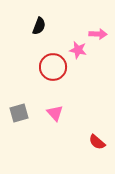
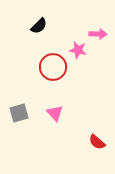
black semicircle: rotated 24 degrees clockwise
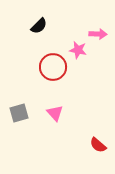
red semicircle: moved 1 px right, 3 px down
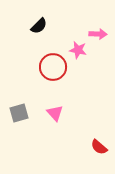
red semicircle: moved 1 px right, 2 px down
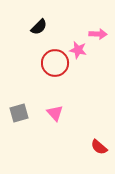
black semicircle: moved 1 px down
red circle: moved 2 px right, 4 px up
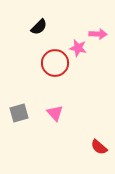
pink star: moved 2 px up
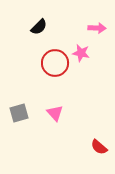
pink arrow: moved 1 px left, 6 px up
pink star: moved 3 px right, 5 px down
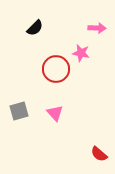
black semicircle: moved 4 px left, 1 px down
red circle: moved 1 px right, 6 px down
gray square: moved 2 px up
red semicircle: moved 7 px down
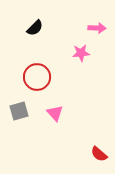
pink star: rotated 18 degrees counterclockwise
red circle: moved 19 px left, 8 px down
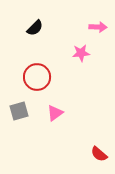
pink arrow: moved 1 px right, 1 px up
pink triangle: rotated 36 degrees clockwise
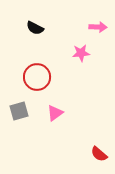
black semicircle: rotated 72 degrees clockwise
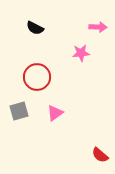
red semicircle: moved 1 px right, 1 px down
